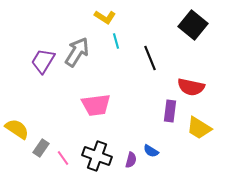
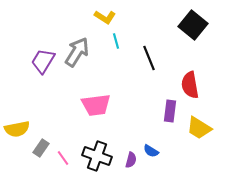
black line: moved 1 px left
red semicircle: moved 1 px left, 2 px up; rotated 68 degrees clockwise
yellow semicircle: rotated 135 degrees clockwise
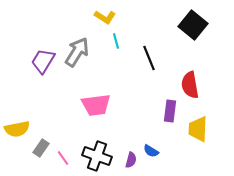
yellow trapezoid: moved 1 px left, 1 px down; rotated 60 degrees clockwise
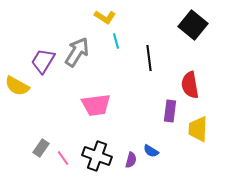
black line: rotated 15 degrees clockwise
yellow semicircle: moved 43 px up; rotated 40 degrees clockwise
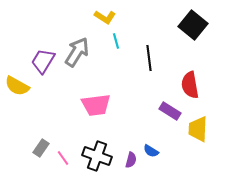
purple rectangle: rotated 65 degrees counterclockwise
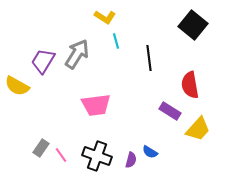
gray arrow: moved 2 px down
yellow trapezoid: rotated 140 degrees counterclockwise
blue semicircle: moved 1 px left, 1 px down
pink line: moved 2 px left, 3 px up
